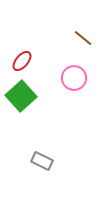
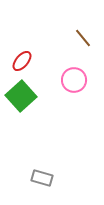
brown line: rotated 12 degrees clockwise
pink circle: moved 2 px down
gray rectangle: moved 17 px down; rotated 10 degrees counterclockwise
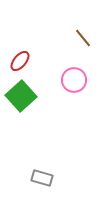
red ellipse: moved 2 px left
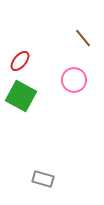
green square: rotated 20 degrees counterclockwise
gray rectangle: moved 1 px right, 1 px down
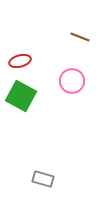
brown line: moved 3 px left, 1 px up; rotated 30 degrees counterclockwise
red ellipse: rotated 35 degrees clockwise
pink circle: moved 2 px left, 1 px down
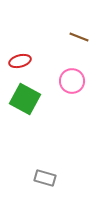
brown line: moved 1 px left
green square: moved 4 px right, 3 px down
gray rectangle: moved 2 px right, 1 px up
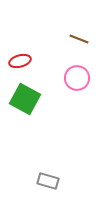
brown line: moved 2 px down
pink circle: moved 5 px right, 3 px up
gray rectangle: moved 3 px right, 3 px down
